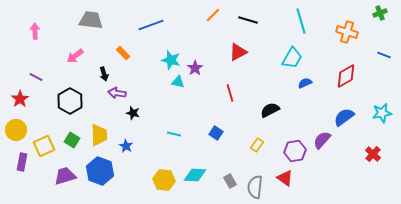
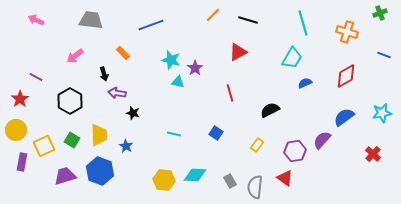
cyan line at (301, 21): moved 2 px right, 2 px down
pink arrow at (35, 31): moved 1 px right, 11 px up; rotated 63 degrees counterclockwise
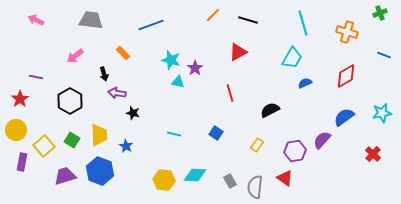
purple line at (36, 77): rotated 16 degrees counterclockwise
yellow square at (44, 146): rotated 15 degrees counterclockwise
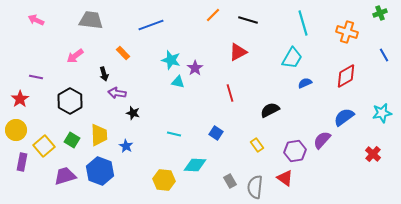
blue line at (384, 55): rotated 40 degrees clockwise
yellow rectangle at (257, 145): rotated 72 degrees counterclockwise
cyan diamond at (195, 175): moved 10 px up
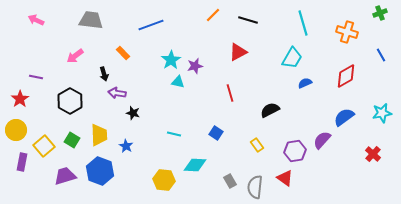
blue line at (384, 55): moved 3 px left
cyan star at (171, 60): rotated 24 degrees clockwise
purple star at (195, 68): moved 2 px up; rotated 21 degrees clockwise
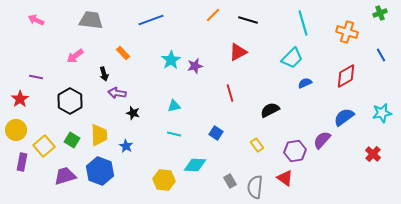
blue line at (151, 25): moved 5 px up
cyan trapezoid at (292, 58): rotated 15 degrees clockwise
cyan triangle at (178, 82): moved 4 px left, 24 px down; rotated 24 degrees counterclockwise
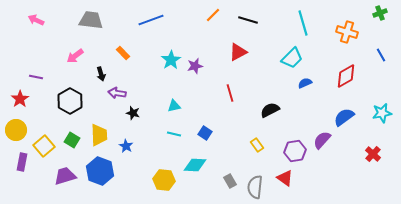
black arrow at (104, 74): moved 3 px left
blue square at (216, 133): moved 11 px left
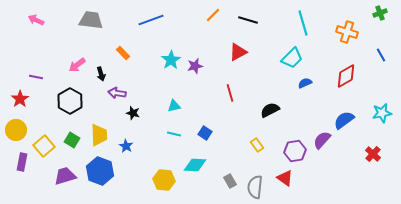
pink arrow at (75, 56): moved 2 px right, 9 px down
blue semicircle at (344, 117): moved 3 px down
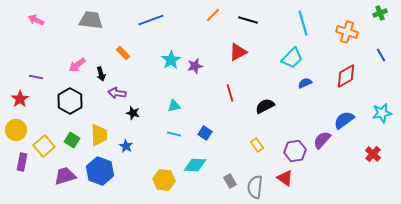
black semicircle at (270, 110): moved 5 px left, 4 px up
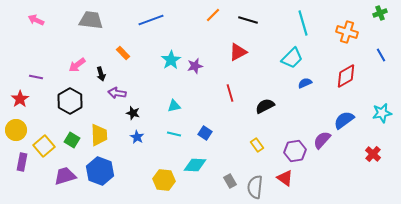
blue star at (126, 146): moved 11 px right, 9 px up
